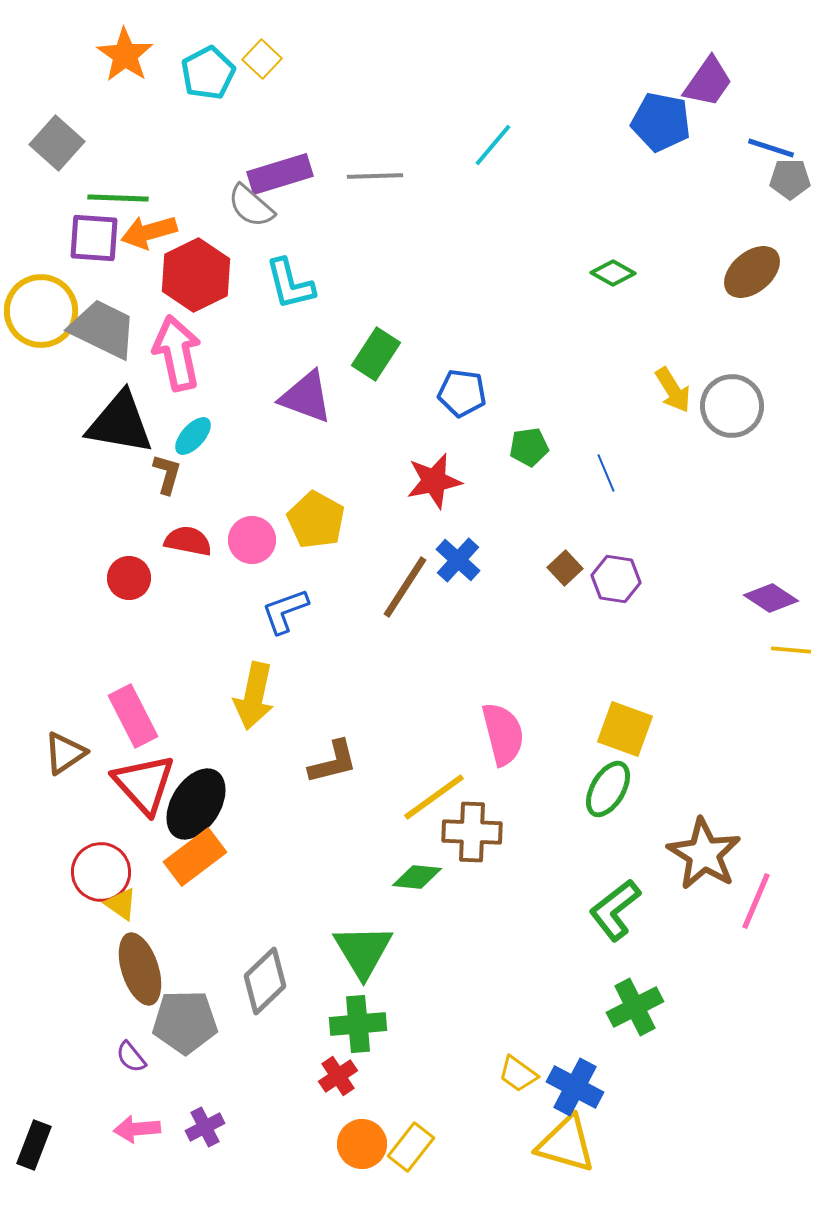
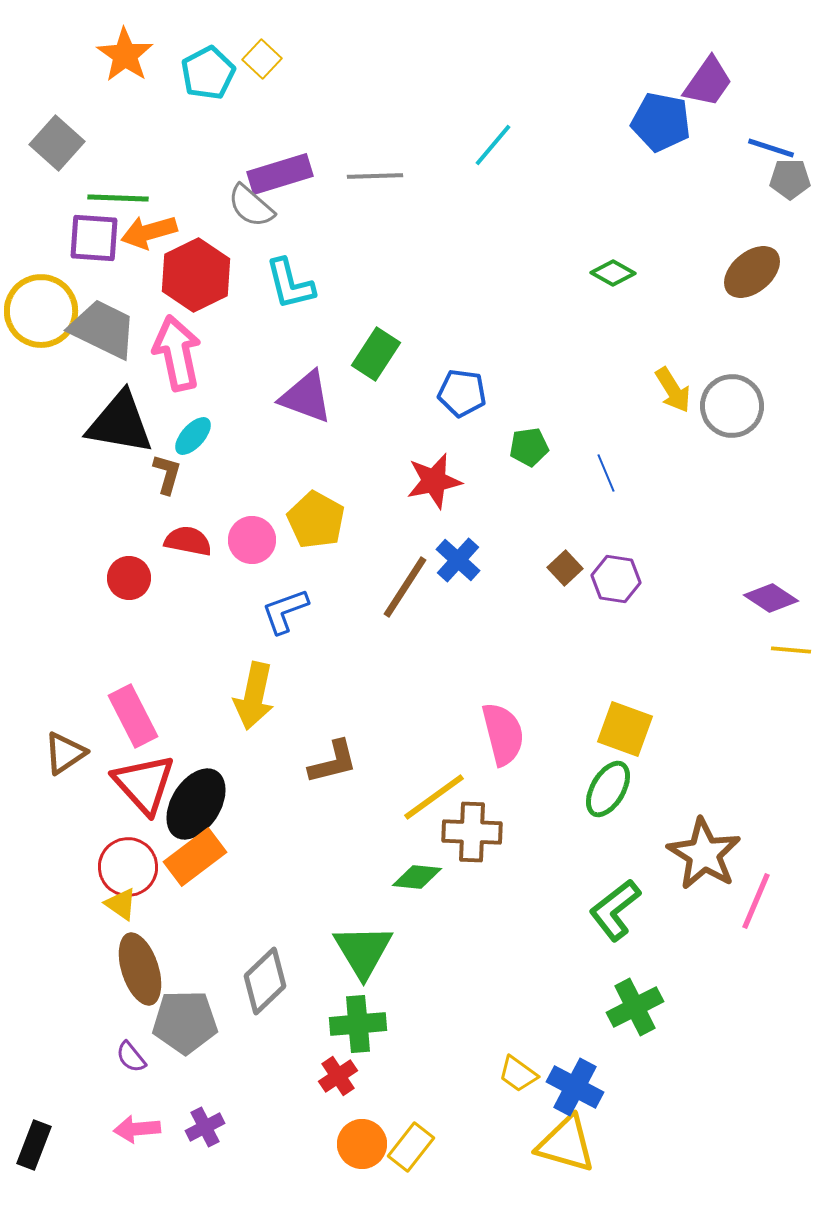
red circle at (101, 872): moved 27 px right, 5 px up
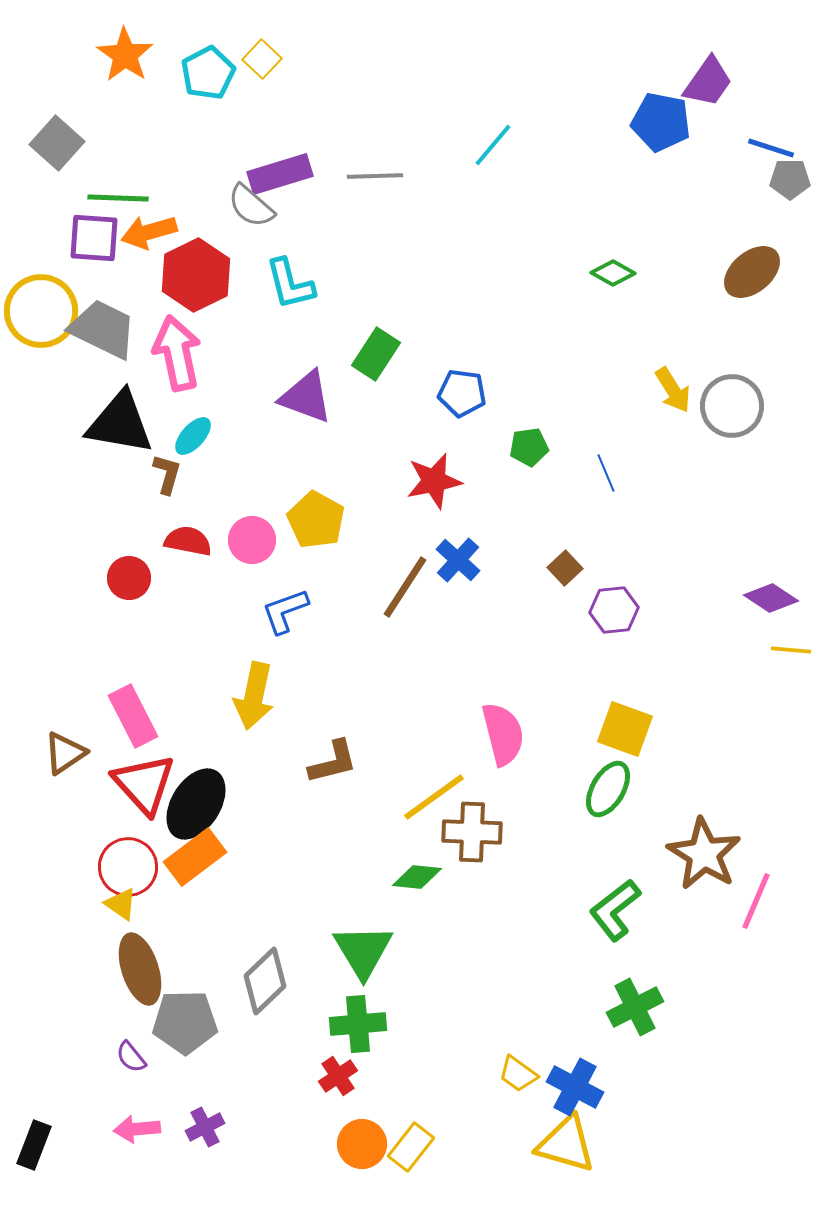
purple hexagon at (616, 579): moved 2 px left, 31 px down; rotated 15 degrees counterclockwise
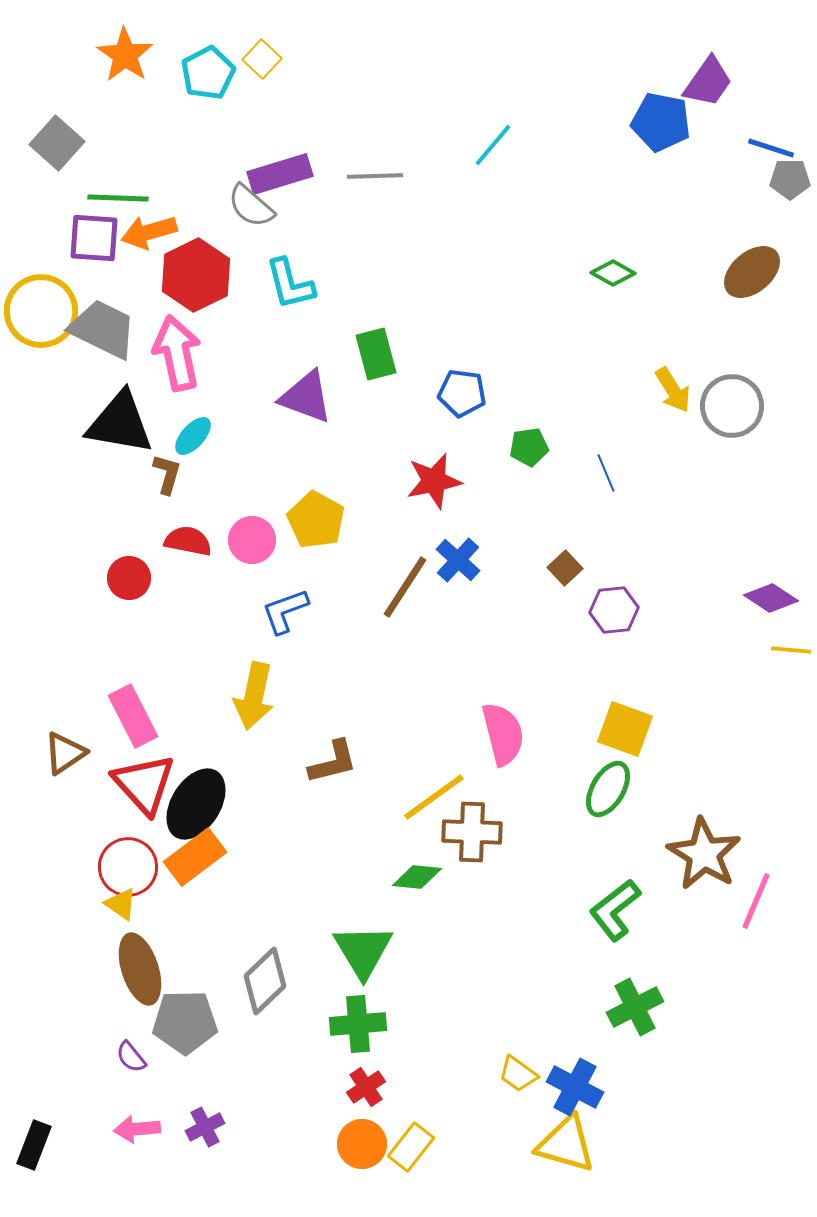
green rectangle at (376, 354): rotated 48 degrees counterclockwise
red cross at (338, 1076): moved 28 px right, 11 px down
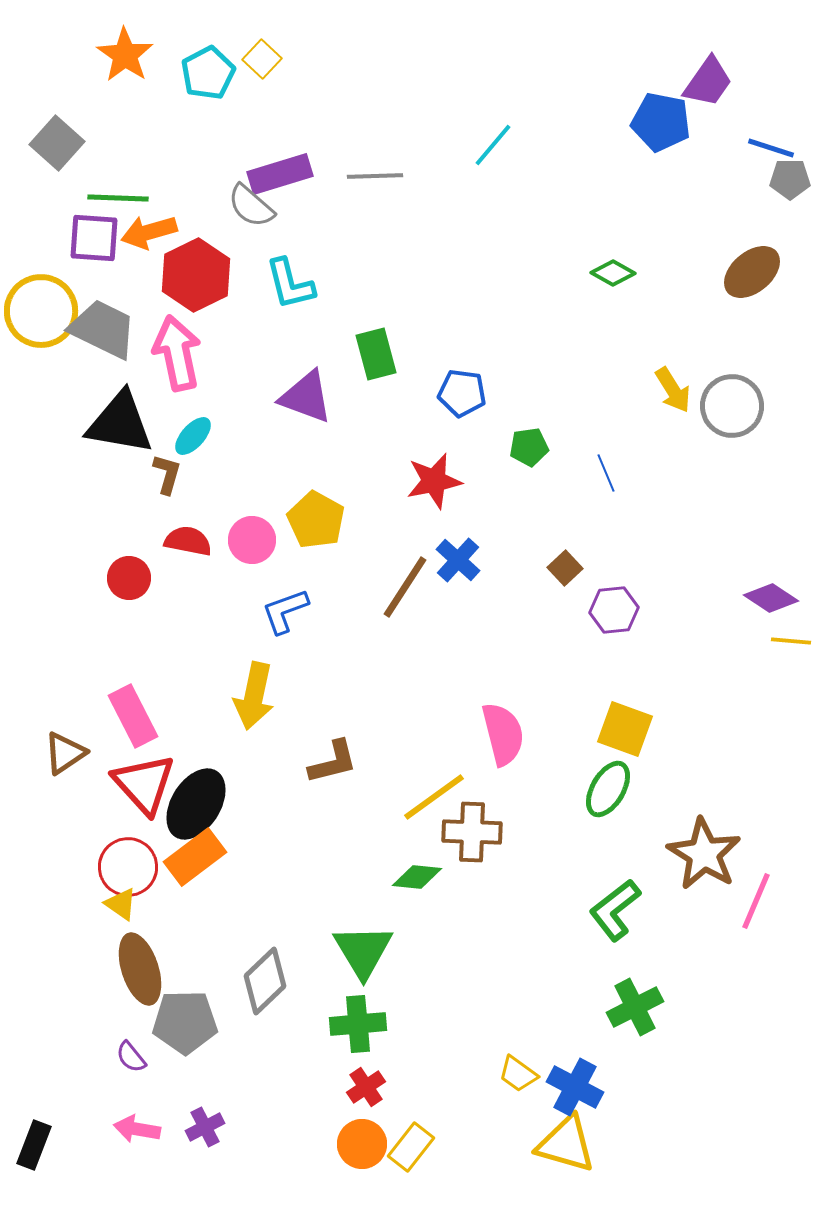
yellow line at (791, 650): moved 9 px up
pink arrow at (137, 1129): rotated 15 degrees clockwise
